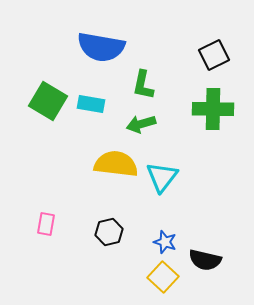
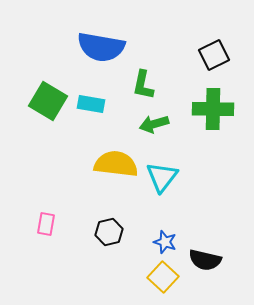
green arrow: moved 13 px right
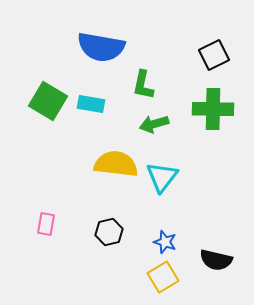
black semicircle: moved 11 px right
yellow square: rotated 16 degrees clockwise
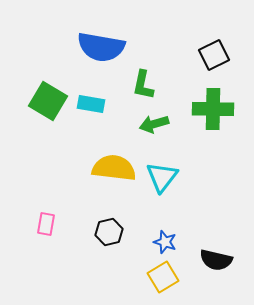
yellow semicircle: moved 2 px left, 4 px down
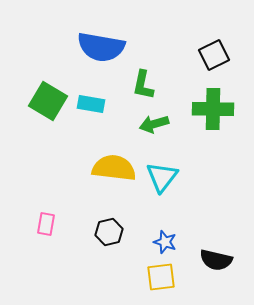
yellow square: moved 2 px left; rotated 24 degrees clockwise
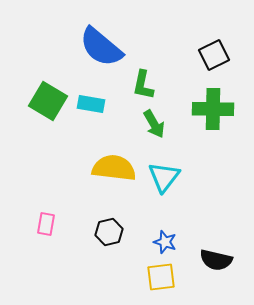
blue semicircle: rotated 30 degrees clockwise
green arrow: rotated 104 degrees counterclockwise
cyan triangle: moved 2 px right
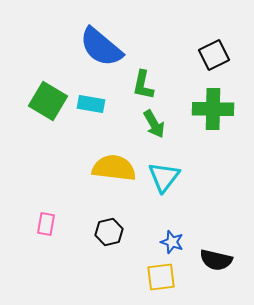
blue star: moved 7 px right
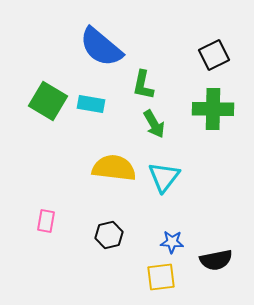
pink rectangle: moved 3 px up
black hexagon: moved 3 px down
blue star: rotated 15 degrees counterclockwise
black semicircle: rotated 24 degrees counterclockwise
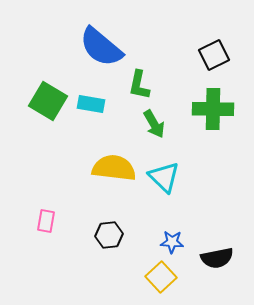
green L-shape: moved 4 px left
cyan triangle: rotated 24 degrees counterclockwise
black hexagon: rotated 8 degrees clockwise
black semicircle: moved 1 px right, 2 px up
yellow square: rotated 36 degrees counterclockwise
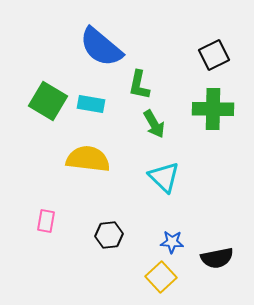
yellow semicircle: moved 26 px left, 9 px up
